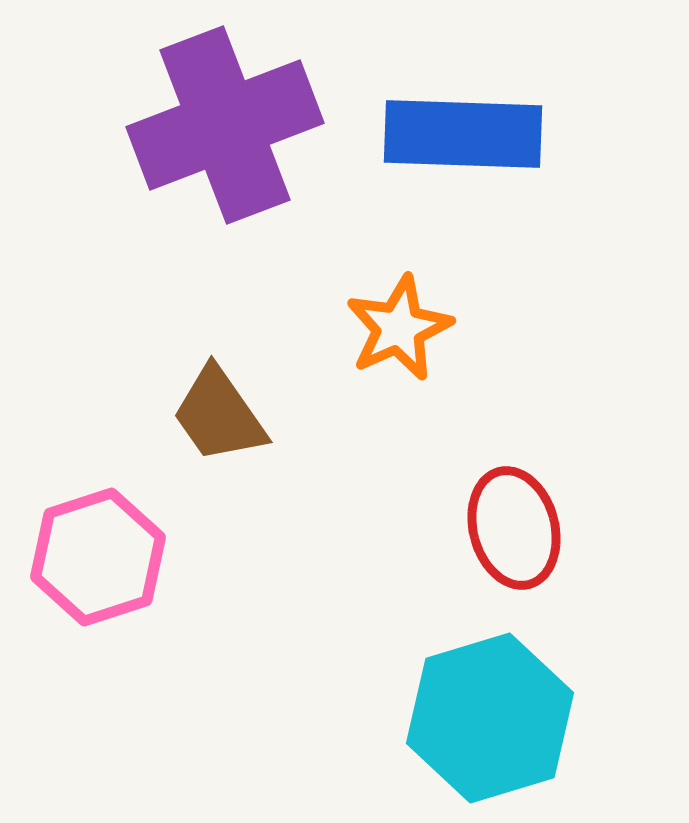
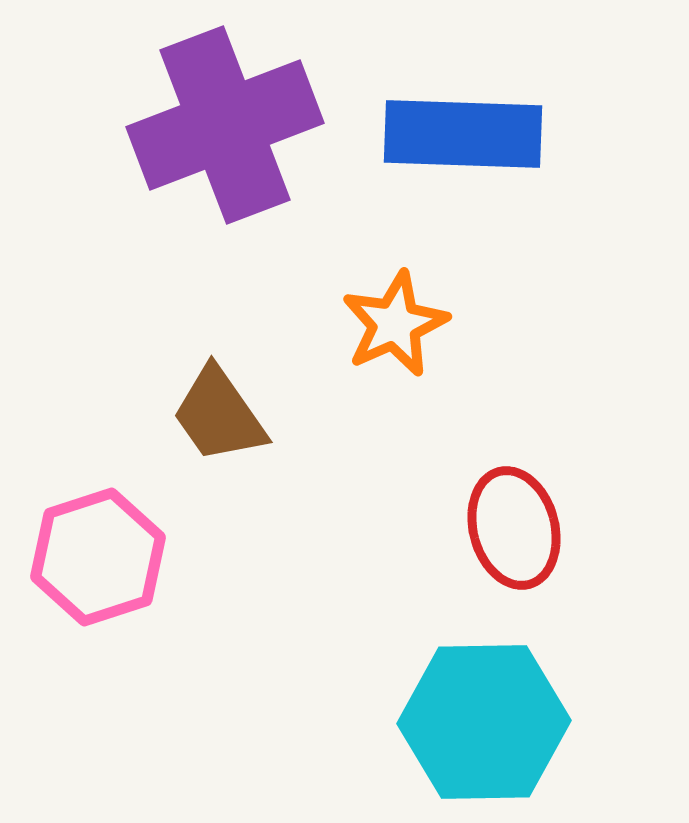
orange star: moved 4 px left, 4 px up
cyan hexagon: moved 6 px left, 4 px down; rotated 16 degrees clockwise
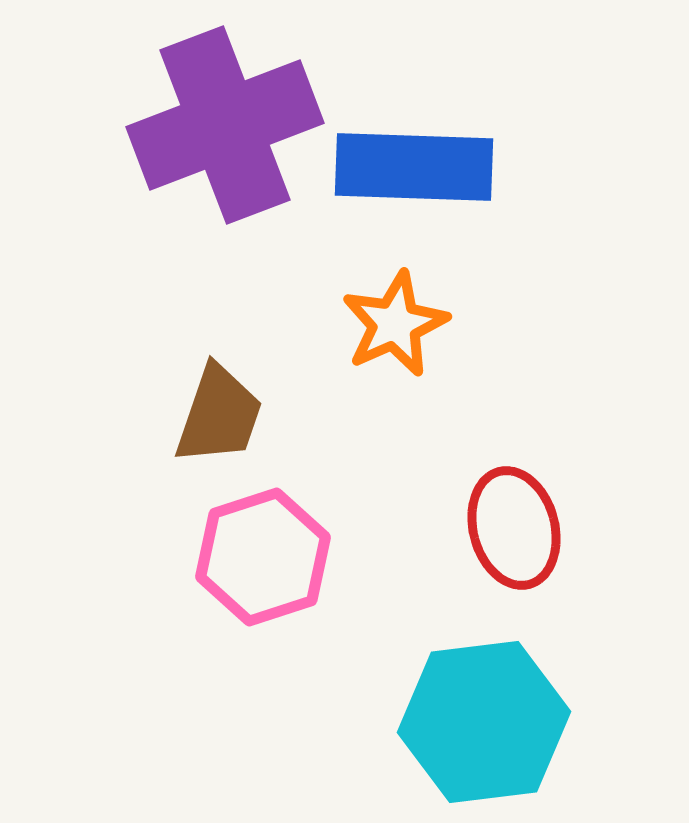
blue rectangle: moved 49 px left, 33 px down
brown trapezoid: rotated 126 degrees counterclockwise
pink hexagon: moved 165 px right
cyan hexagon: rotated 6 degrees counterclockwise
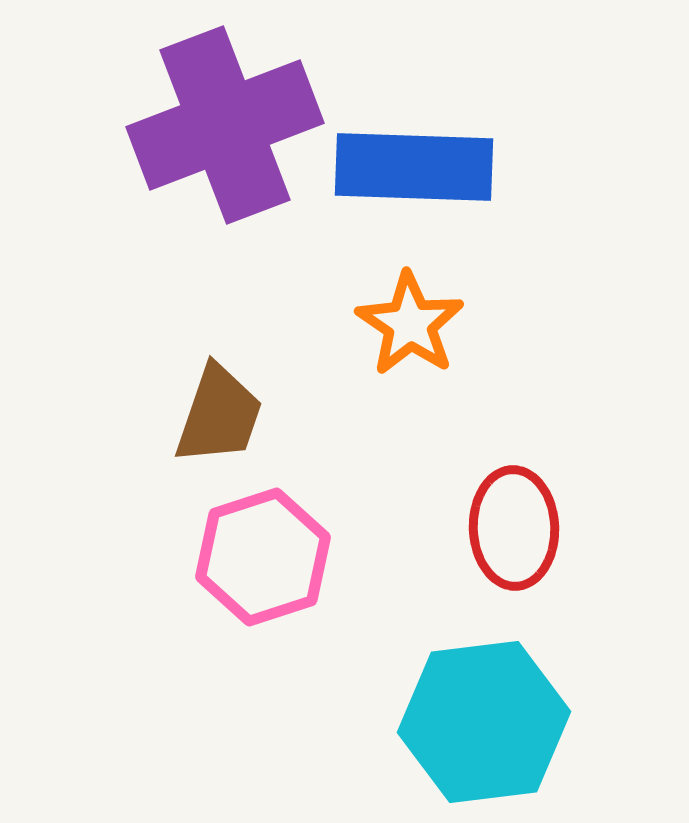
orange star: moved 15 px right; rotated 14 degrees counterclockwise
red ellipse: rotated 13 degrees clockwise
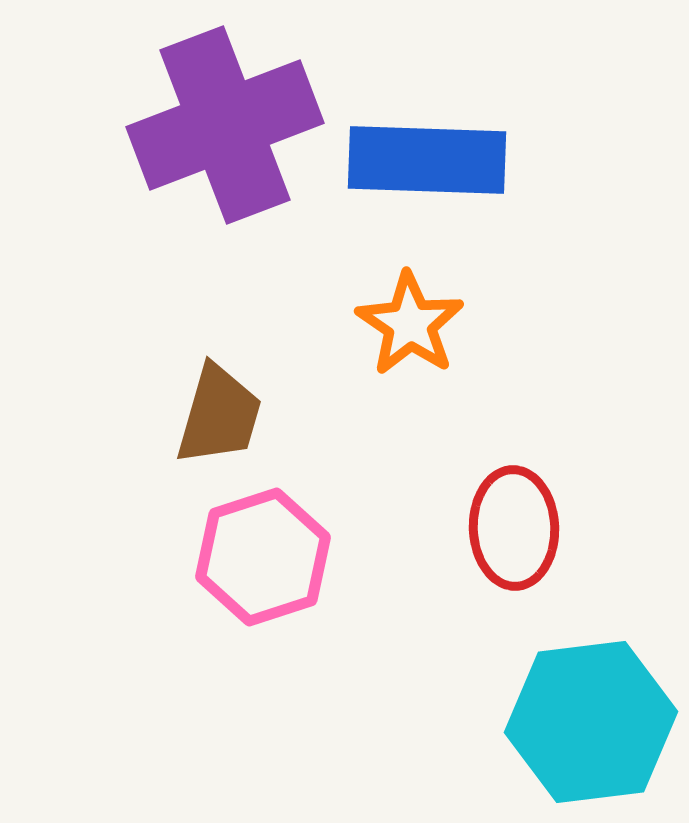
blue rectangle: moved 13 px right, 7 px up
brown trapezoid: rotated 3 degrees counterclockwise
cyan hexagon: moved 107 px right
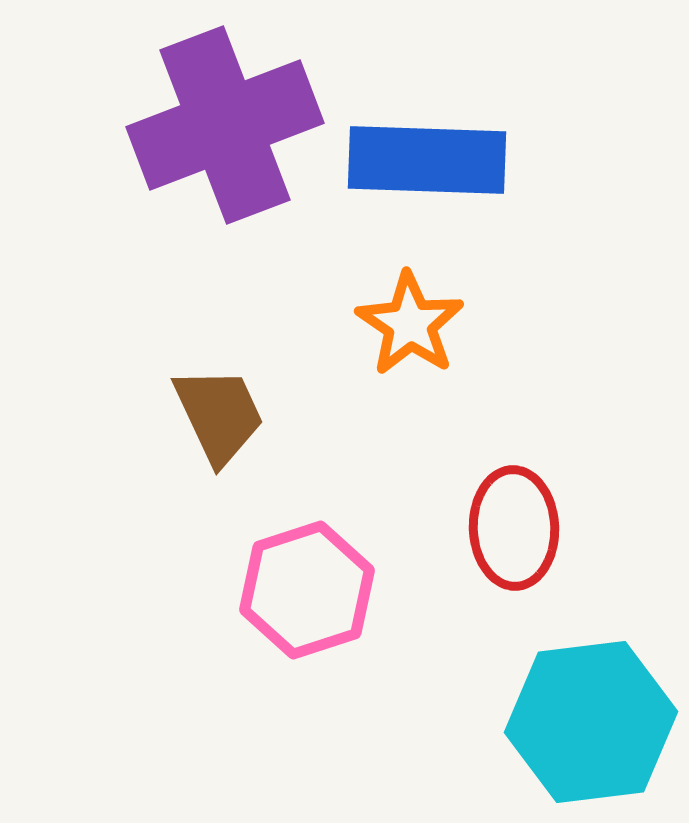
brown trapezoid: rotated 41 degrees counterclockwise
pink hexagon: moved 44 px right, 33 px down
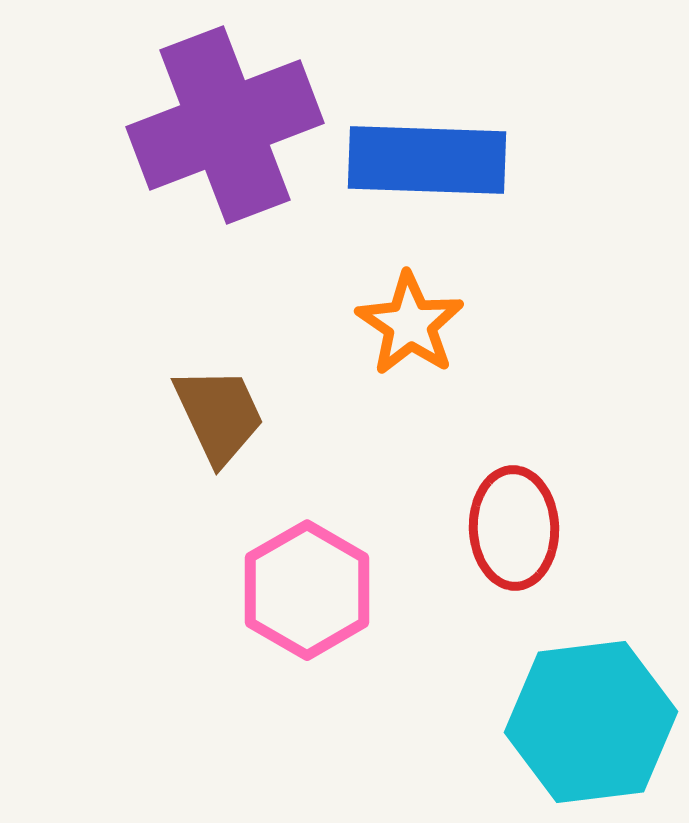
pink hexagon: rotated 12 degrees counterclockwise
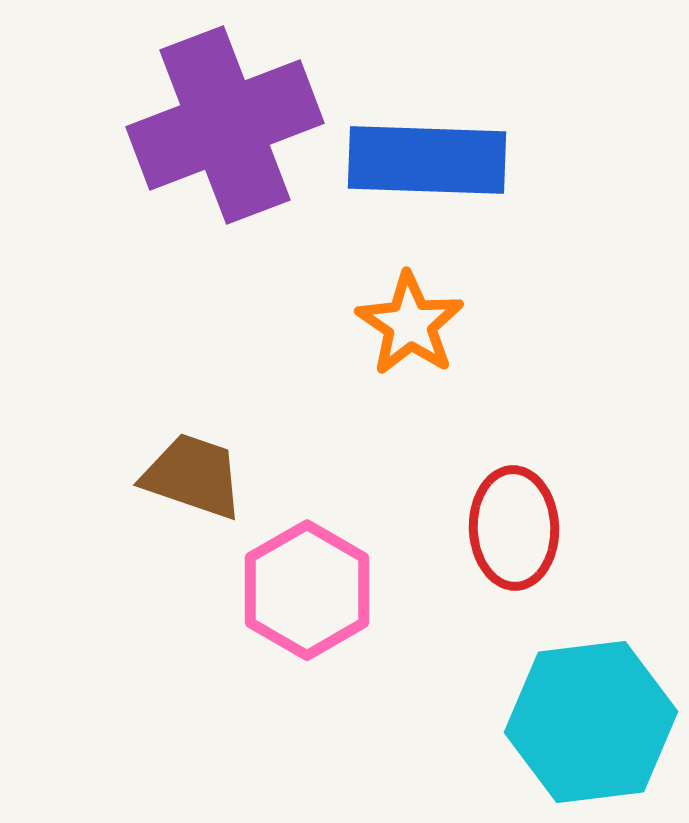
brown trapezoid: moved 26 px left, 61 px down; rotated 46 degrees counterclockwise
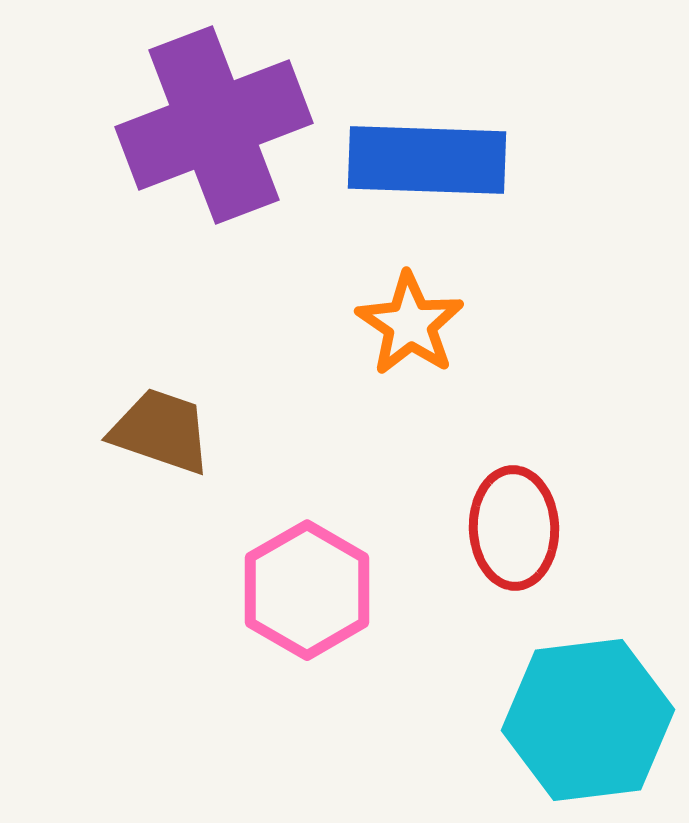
purple cross: moved 11 px left
brown trapezoid: moved 32 px left, 45 px up
cyan hexagon: moved 3 px left, 2 px up
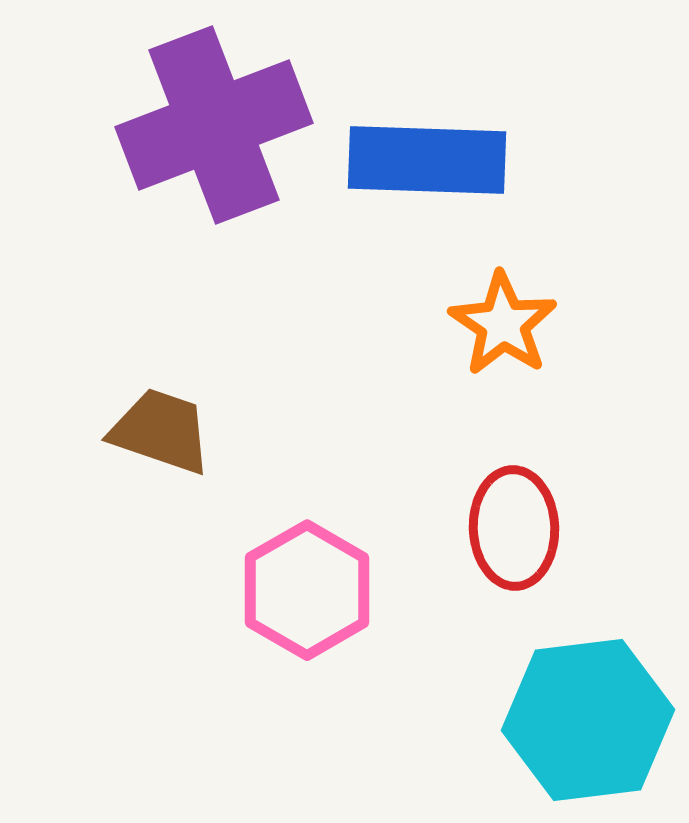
orange star: moved 93 px right
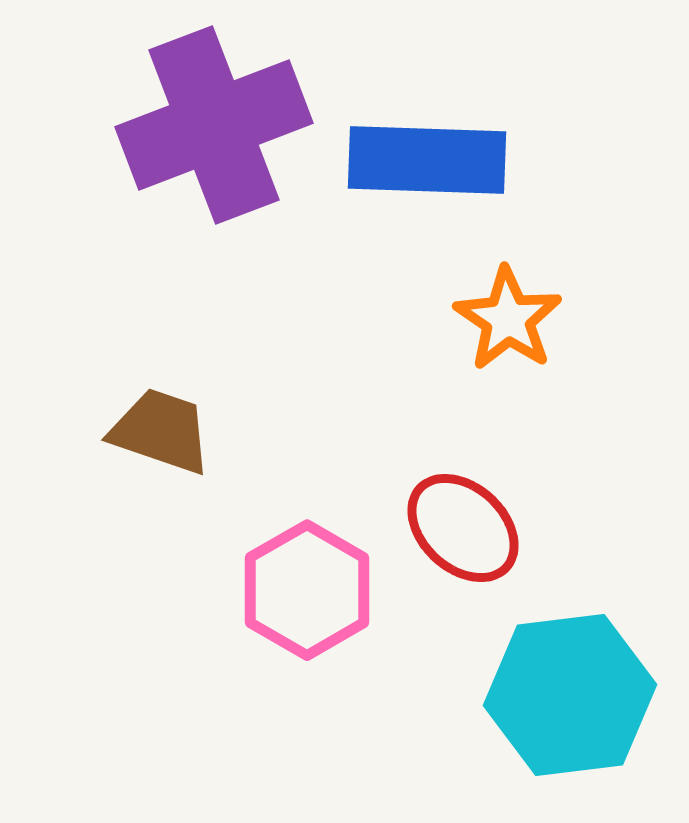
orange star: moved 5 px right, 5 px up
red ellipse: moved 51 px left; rotated 45 degrees counterclockwise
cyan hexagon: moved 18 px left, 25 px up
